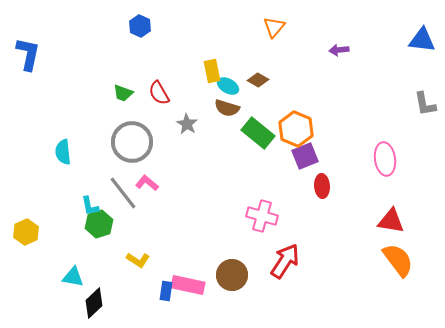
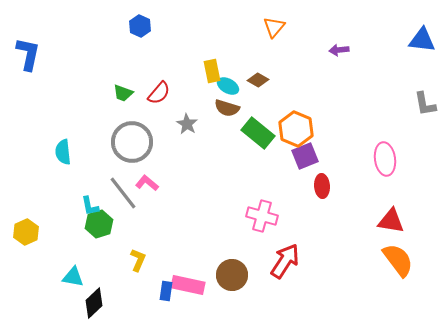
red semicircle: rotated 110 degrees counterclockwise
yellow L-shape: rotated 100 degrees counterclockwise
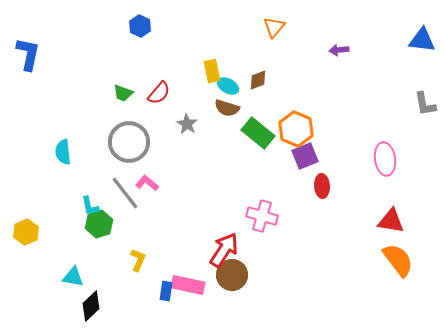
brown diamond: rotated 50 degrees counterclockwise
gray circle: moved 3 px left
gray line: moved 2 px right
red arrow: moved 61 px left, 11 px up
black diamond: moved 3 px left, 3 px down
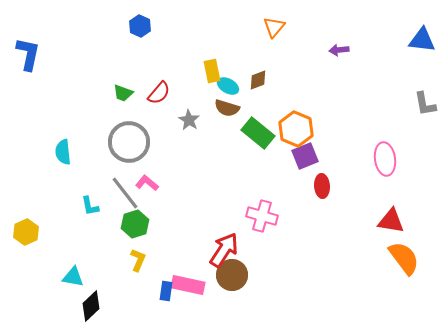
gray star: moved 2 px right, 4 px up
green hexagon: moved 36 px right
orange semicircle: moved 6 px right, 2 px up
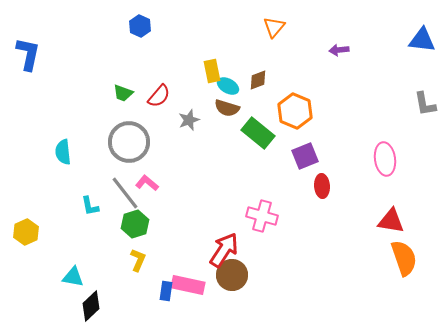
red semicircle: moved 3 px down
gray star: rotated 20 degrees clockwise
orange hexagon: moved 1 px left, 18 px up
orange semicircle: rotated 18 degrees clockwise
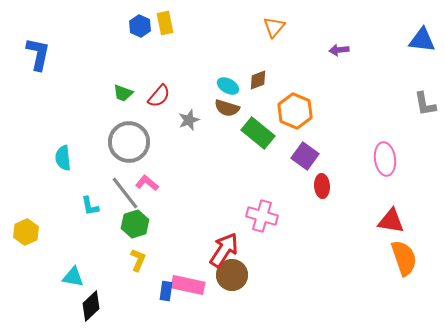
blue L-shape: moved 10 px right
yellow rectangle: moved 47 px left, 48 px up
cyan semicircle: moved 6 px down
purple square: rotated 32 degrees counterclockwise
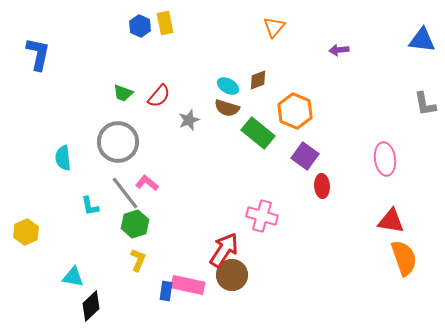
gray circle: moved 11 px left
